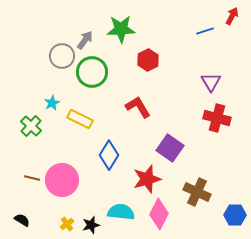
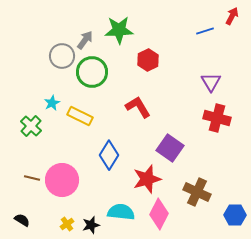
green star: moved 2 px left, 1 px down
yellow rectangle: moved 3 px up
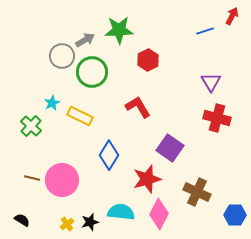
gray arrow: rotated 24 degrees clockwise
black star: moved 1 px left, 3 px up
